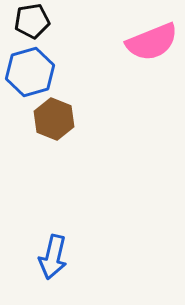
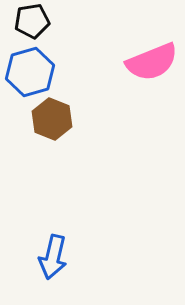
pink semicircle: moved 20 px down
brown hexagon: moved 2 px left
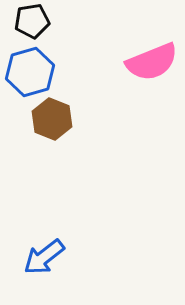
blue arrow: moved 9 px left; rotated 39 degrees clockwise
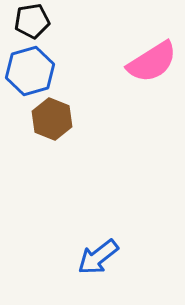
pink semicircle: rotated 10 degrees counterclockwise
blue hexagon: moved 1 px up
blue arrow: moved 54 px right
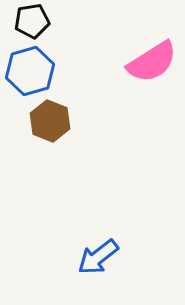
brown hexagon: moved 2 px left, 2 px down
